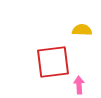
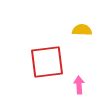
red square: moved 6 px left
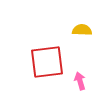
pink arrow: moved 1 px right, 4 px up; rotated 12 degrees counterclockwise
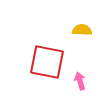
red square: rotated 18 degrees clockwise
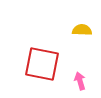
red square: moved 5 px left, 2 px down
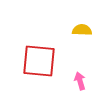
red square: moved 3 px left, 3 px up; rotated 6 degrees counterclockwise
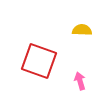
red square: rotated 15 degrees clockwise
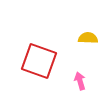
yellow semicircle: moved 6 px right, 8 px down
